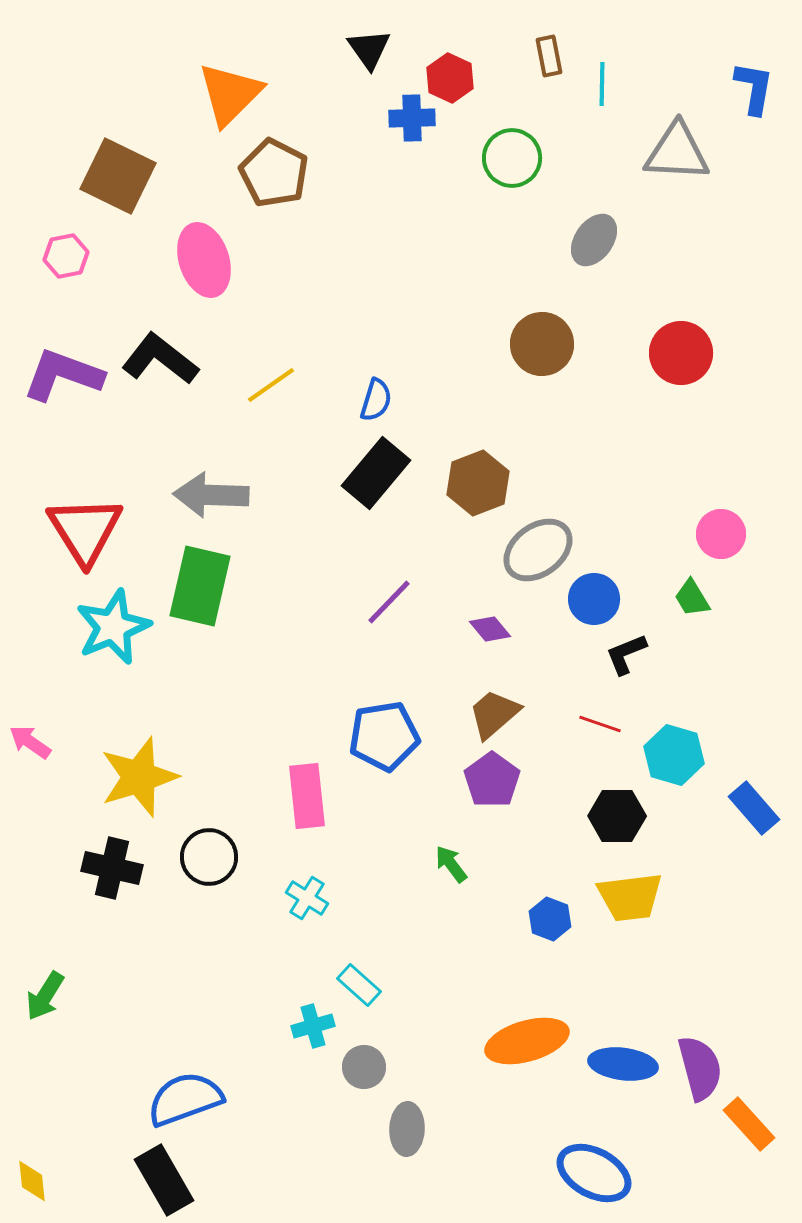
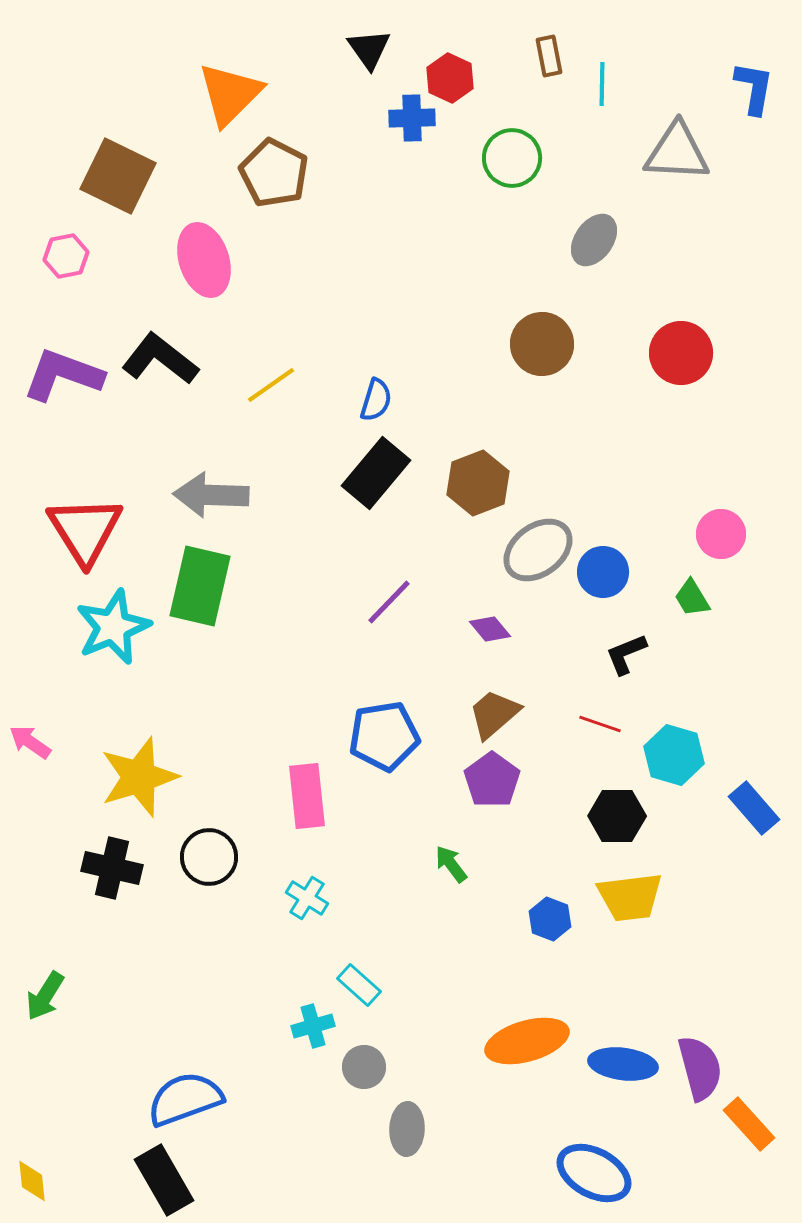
blue circle at (594, 599): moved 9 px right, 27 px up
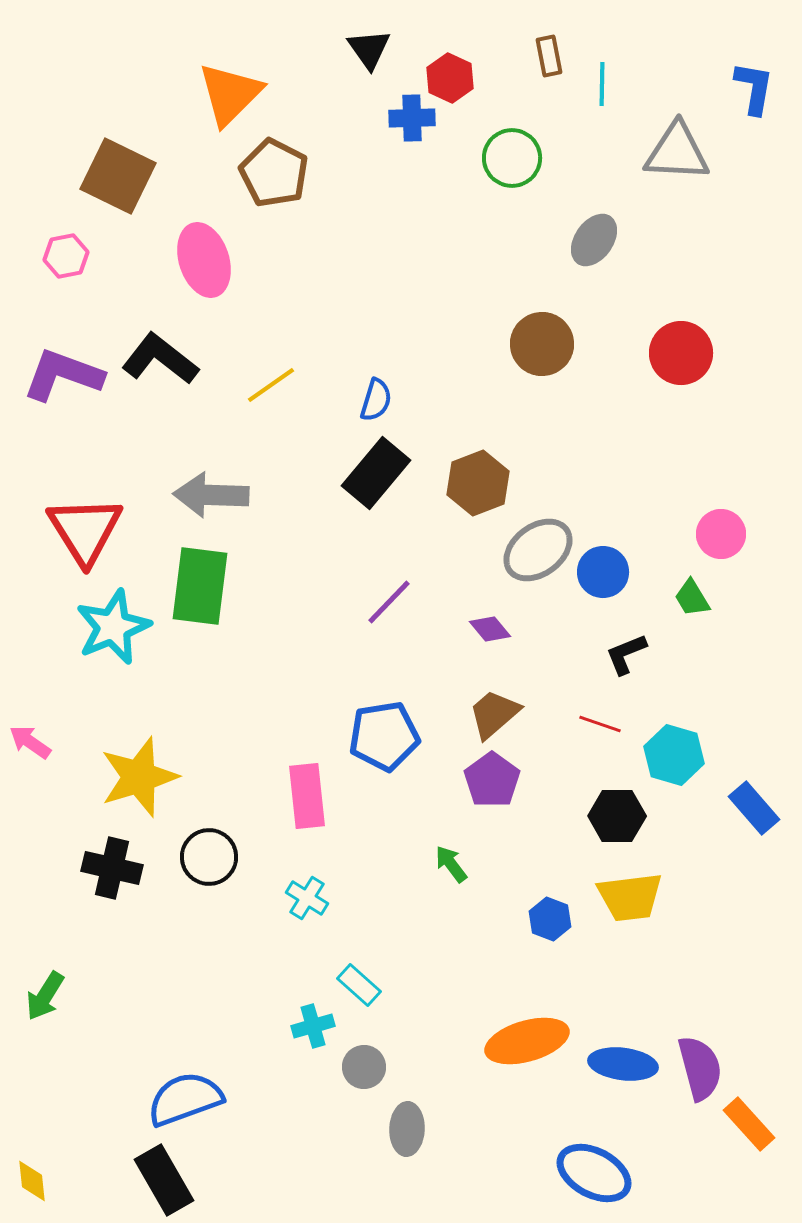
green rectangle at (200, 586): rotated 6 degrees counterclockwise
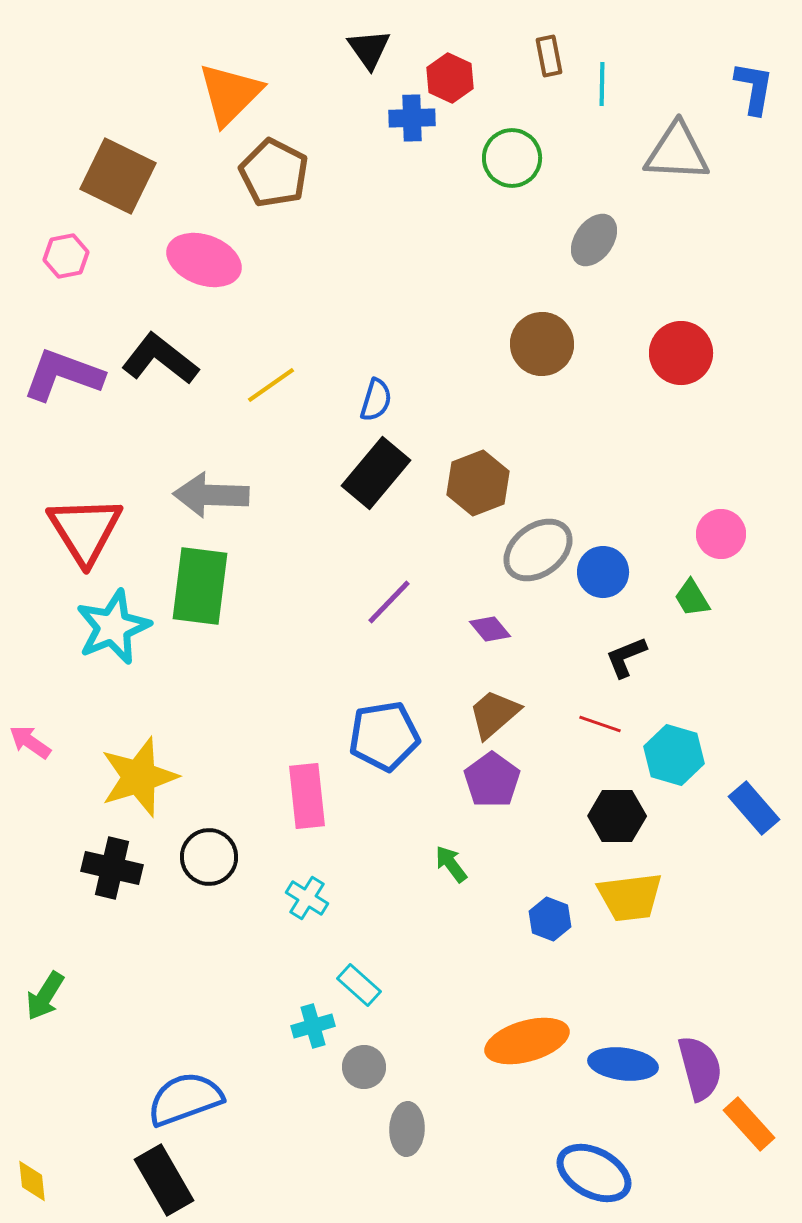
pink ellipse at (204, 260): rotated 52 degrees counterclockwise
black L-shape at (626, 654): moved 3 px down
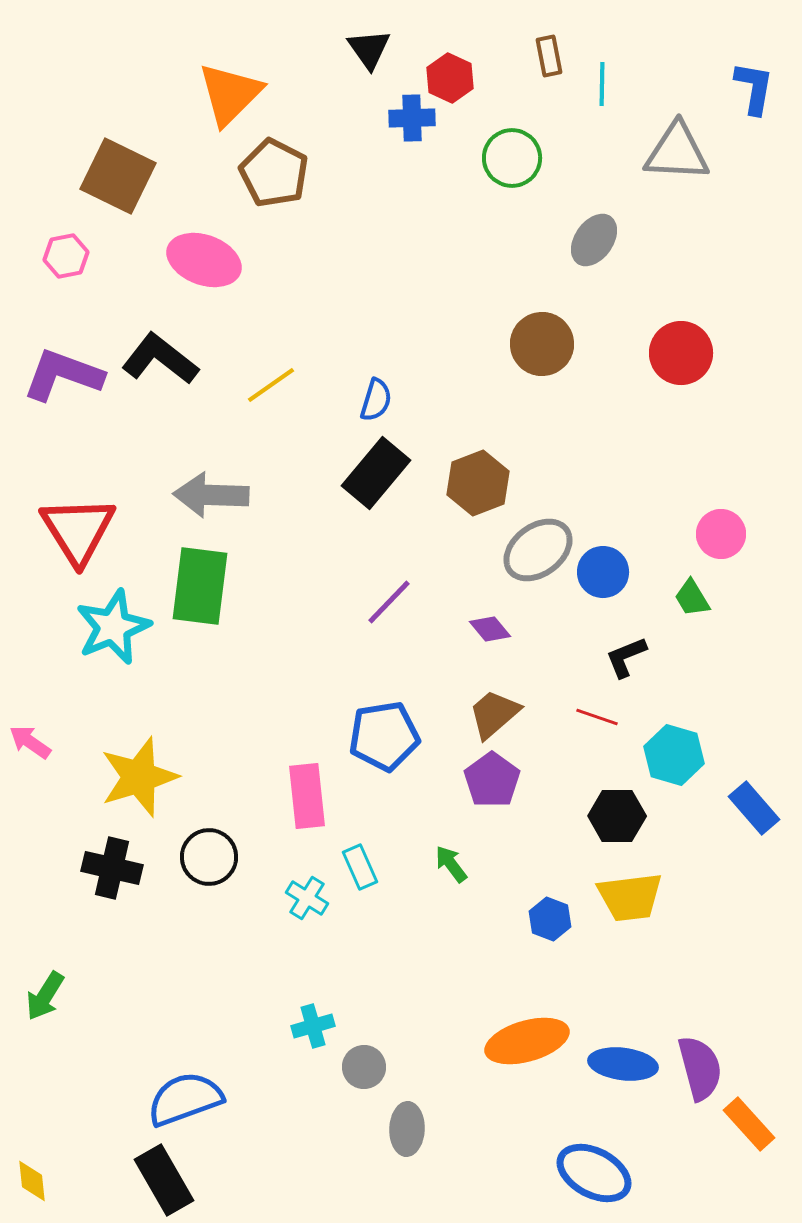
red triangle at (85, 530): moved 7 px left
red line at (600, 724): moved 3 px left, 7 px up
cyan rectangle at (359, 985): moved 1 px right, 118 px up; rotated 24 degrees clockwise
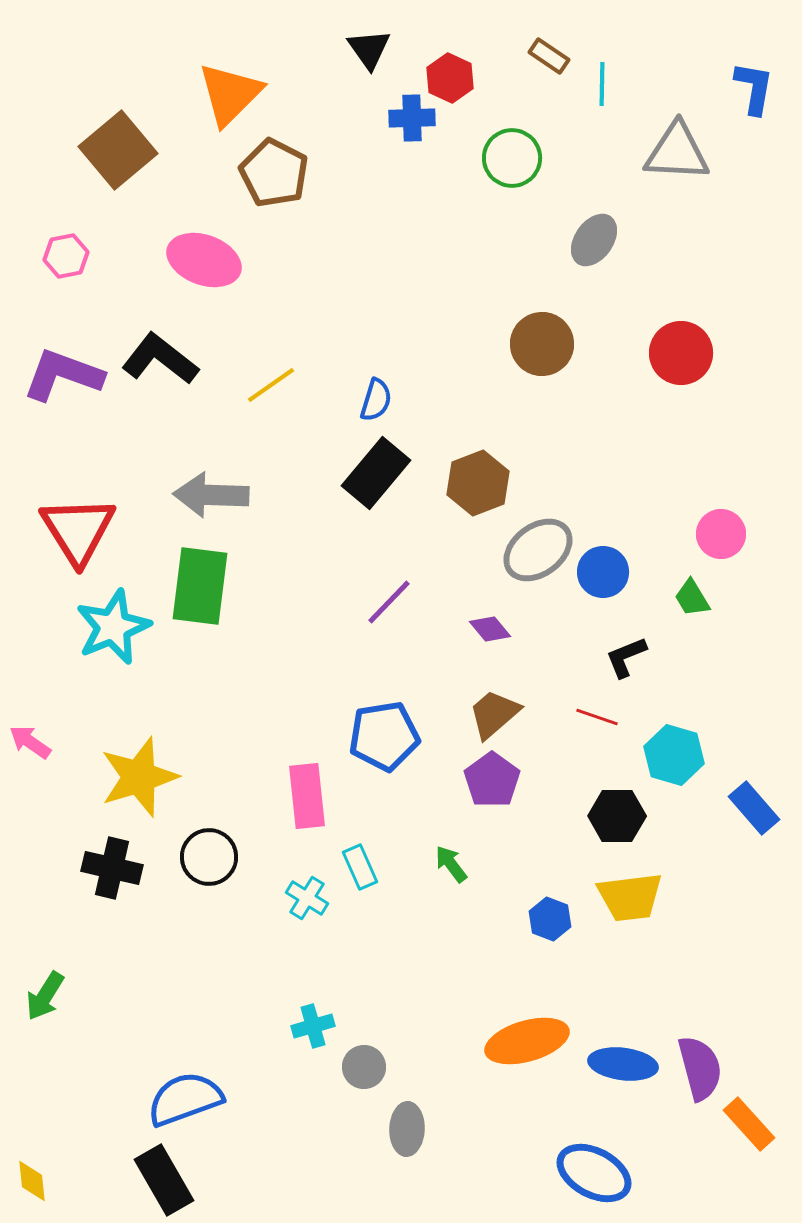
brown rectangle at (549, 56): rotated 45 degrees counterclockwise
brown square at (118, 176): moved 26 px up; rotated 24 degrees clockwise
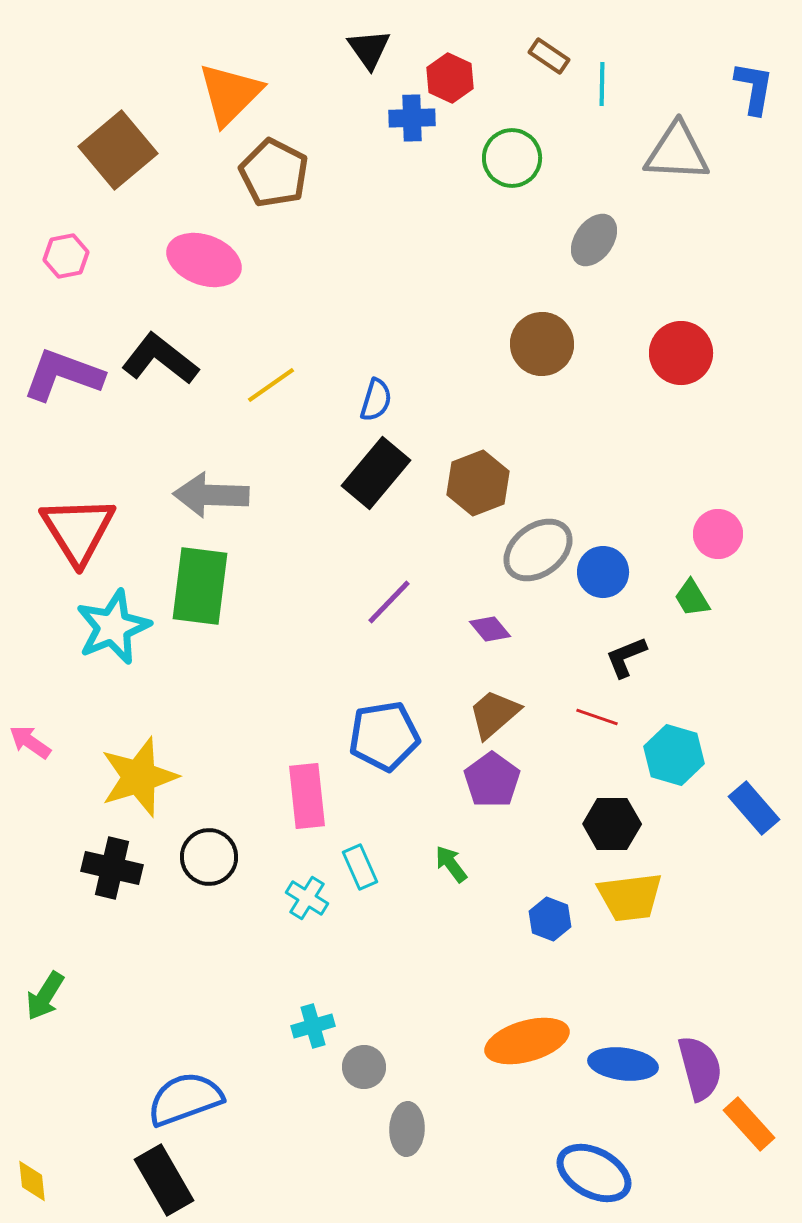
pink circle at (721, 534): moved 3 px left
black hexagon at (617, 816): moved 5 px left, 8 px down
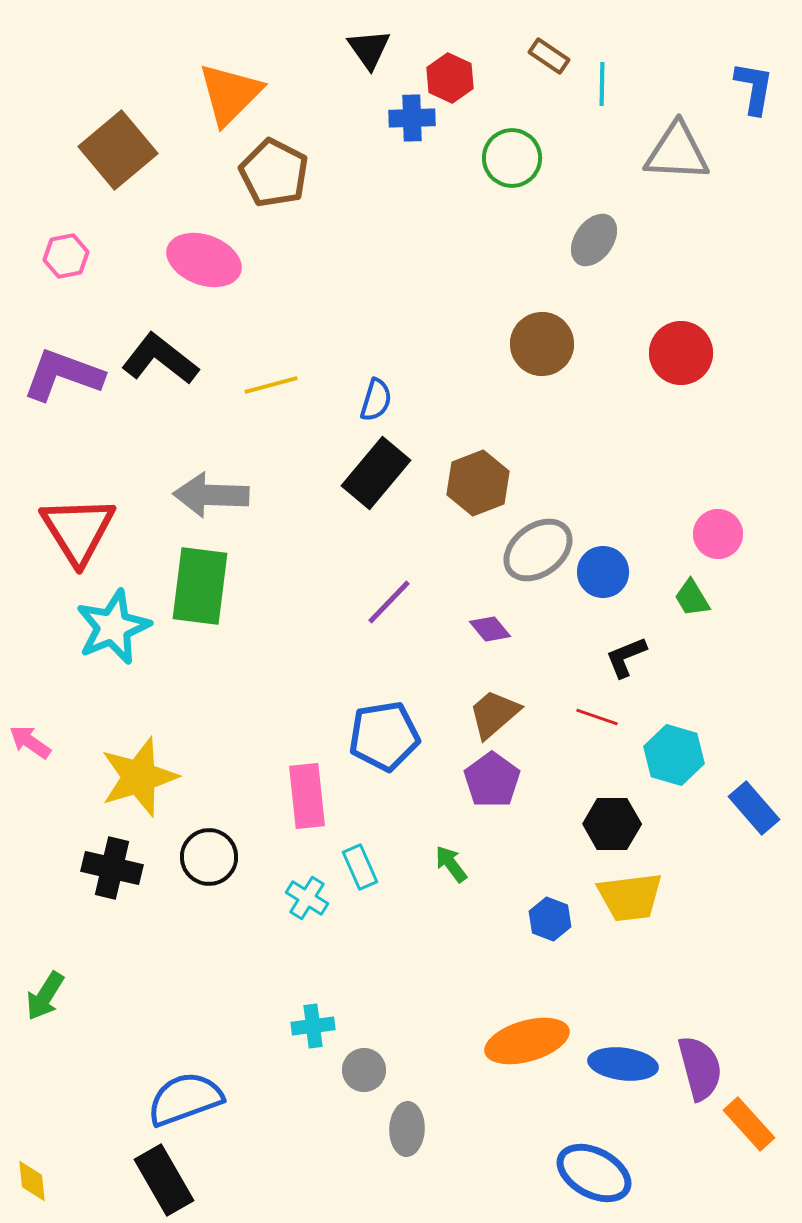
yellow line at (271, 385): rotated 20 degrees clockwise
cyan cross at (313, 1026): rotated 9 degrees clockwise
gray circle at (364, 1067): moved 3 px down
